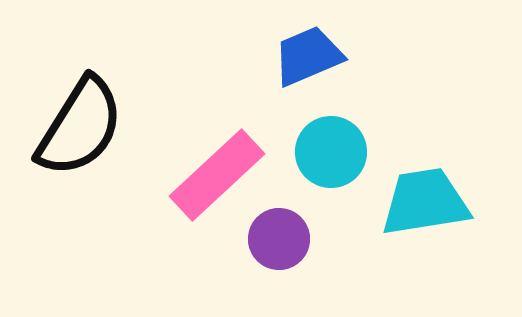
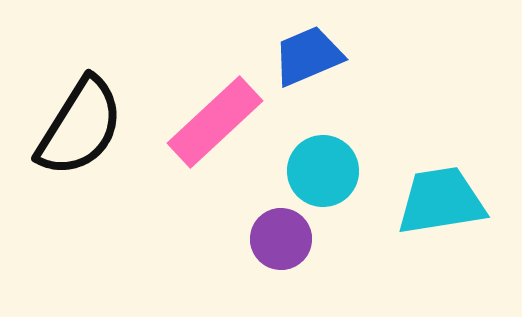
cyan circle: moved 8 px left, 19 px down
pink rectangle: moved 2 px left, 53 px up
cyan trapezoid: moved 16 px right, 1 px up
purple circle: moved 2 px right
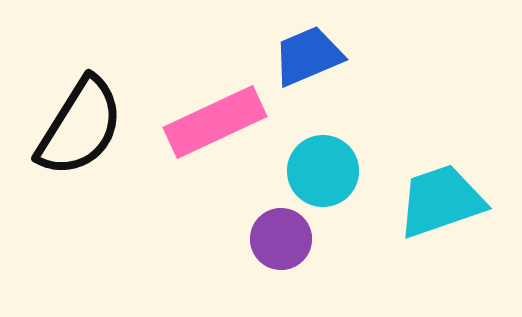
pink rectangle: rotated 18 degrees clockwise
cyan trapezoid: rotated 10 degrees counterclockwise
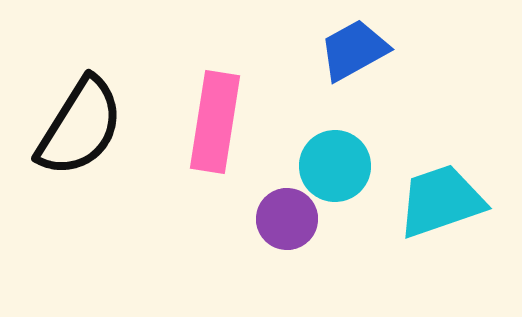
blue trapezoid: moved 46 px right, 6 px up; rotated 6 degrees counterclockwise
pink rectangle: rotated 56 degrees counterclockwise
cyan circle: moved 12 px right, 5 px up
purple circle: moved 6 px right, 20 px up
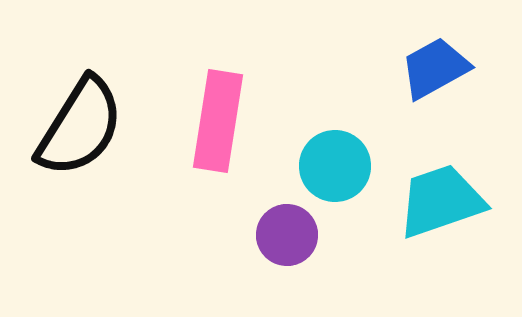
blue trapezoid: moved 81 px right, 18 px down
pink rectangle: moved 3 px right, 1 px up
purple circle: moved 16 px down
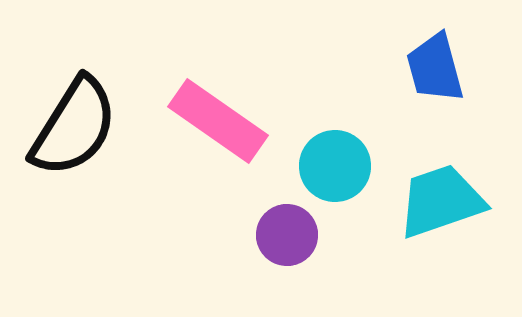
blue trapezoid: rotated 76 degrees counterclockwise
pink rectangle: rotated 64 degrees counterclockwise
black semicircle: moved 6 px left
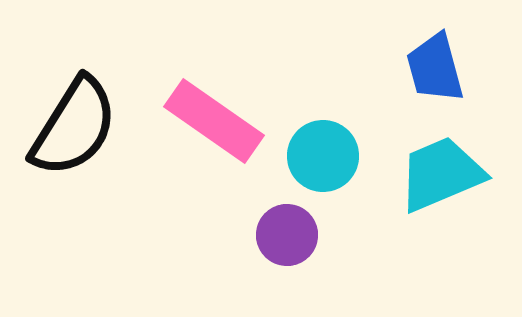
pink rectangle: moved 4 px left
cyan circle: moved 12 px left, 10 px up
cyan trapezoid: moved 27 px up; rotated 4 degrees counterclockwise
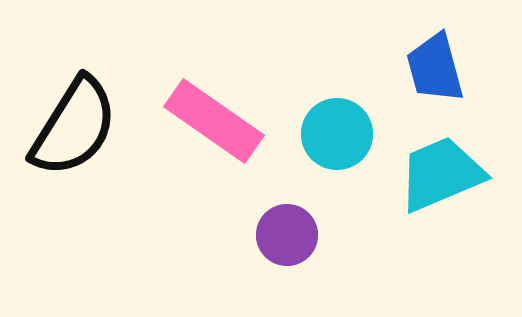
cyan circle: moved 14 px right, 22 px up
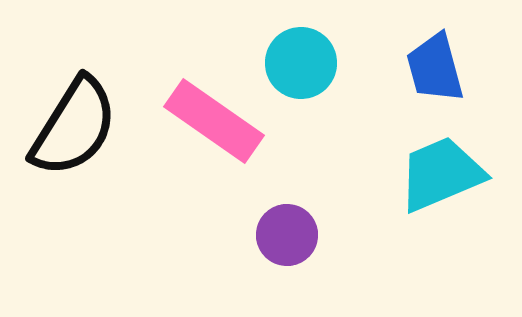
cyan circle: moved 36 px left, 71 px up
